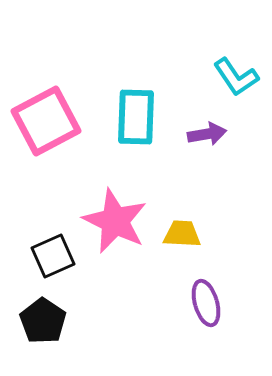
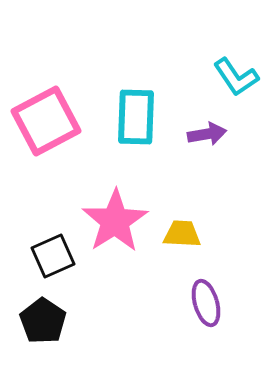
pink star: rotated 14 degrees clockwise
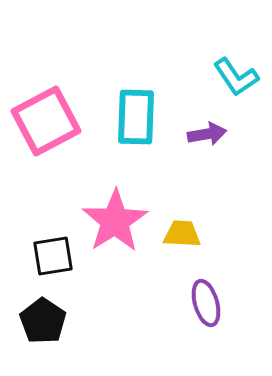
black square: rotated 15 degrees clockwise
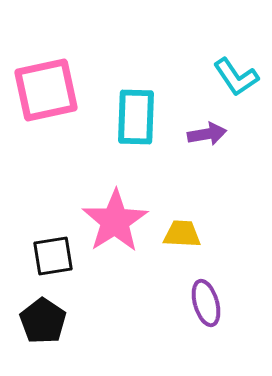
pink square: moved 31 px up; rotated 16 degrees clockwise
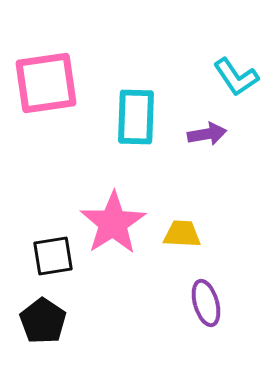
pink square: moved 7 px up; rotated 4 degrees clockwise
pink star: moved 2 px left, 2 px down
